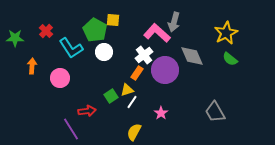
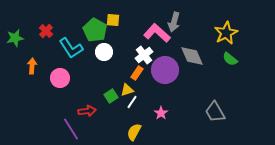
green star: rotated 12 degrees counterclockwise
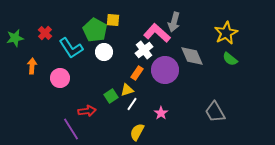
red cross: moved 1 px left, 2 px down
white cross: moved 5 px up
white line: moved 2 px down
yellow semicircle: moved 3 px right
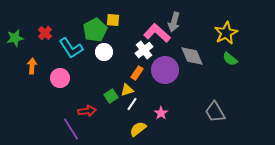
green pentagon: rotated 15 degrees clockwise
yellow semicircle: moved 1 px right, 3 px up; rotated 24 degrees clockwise
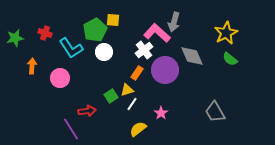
red cross: rotated 24 degrees counterclockwise
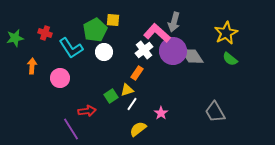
gray diamond: rotated 10 degrees counterclockwise
purple circle: moved 8 px right, 19 px up
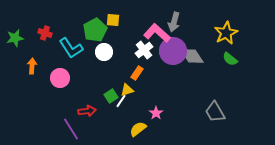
white line: moved 11 px left, 3 px up
pink star: moved 5 px left
